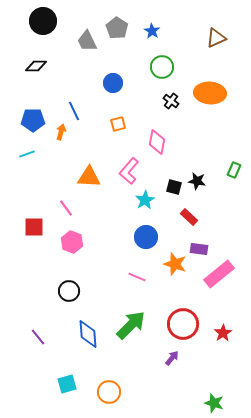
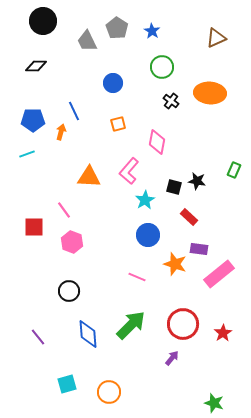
pink line at (66, 208): moved 2 px left, 2 px down
blue circle at (146, 237): moved 2 px right, 2 px up
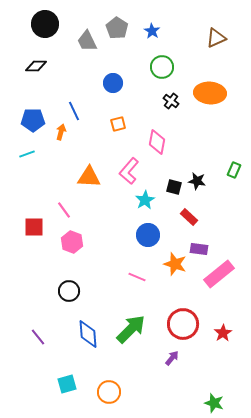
black circle at (43, 21): moved 2 px right, 3 px down
green arrow at (131, 325): moved 4 px down
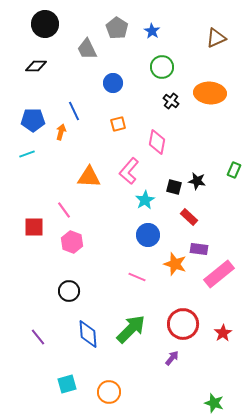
gray trapezoid at (87, 41): moved 8 px down
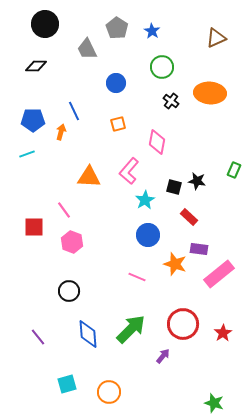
blue circle at (113, 83): moved 3 px right
purple arrow at (172, 358): moved 9 px left, 2 px up
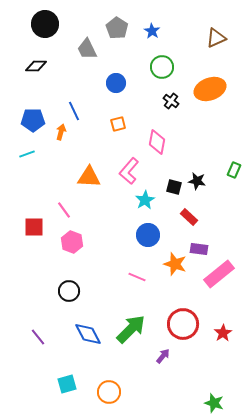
orange ellipse at (210, 93): moved 4 px up; rotated 24 degrees counterclockwise
blue diamond at (88, 334): rotated 24 degrees counterclockwise
